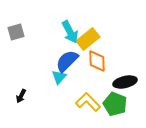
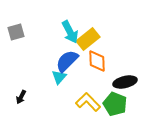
black arrow: moved 1 px down
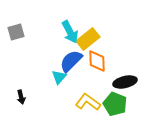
blue semicircle: moved 4 px right
black arrow: rotated 40 degrees counterclockwise
yellow L-shape: rotated 10 degrees counterclockwise
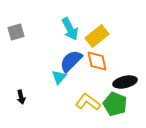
cyan arrow: moved 3 px up
yellow rectangle: moved 9 px right, 3 px up
orange diamond: rotated 10 degrees counterclockwise
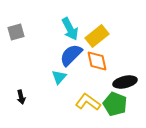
blue semicircle: moved 6 px up
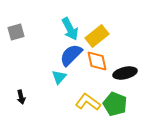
black ellipse: moved 9 px up
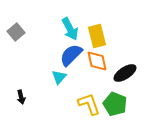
gray square: rotated 24 degrees counterclockwise
yellow rectangle: rotated 65 degrees counterclockwise
black ellipse: rotated 20 degrees counterclockwise
yellow L-shape: moved 1 px right, 2 px down; rotated 35 degrees clockwise
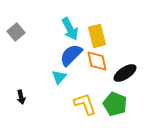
yellow L-shape: moved 4 px left
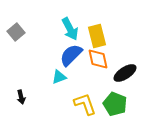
orange diamond: moved 1 px right, 2 px up
cyan triangle: rotated 28 degrees clockwise
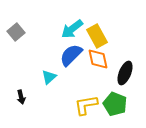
cyan arrow: moved 2 px right; rotated 80 degrees clockwise
yellow rectangle: rotated 15 degrees counterclockwise
black ellipse: rotated 35 degrees counterclockwise
cyan triangle: moved 10 px left; rotated 21 degrees counterclockwise
yellow L-shape: moved 1 px right, 1 px down; rotated 80 degrees counterclockwise
